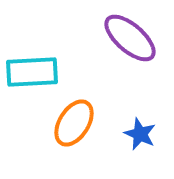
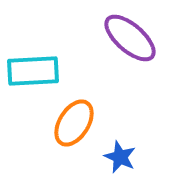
cyan rectangle: moved 1 px right, 1 px up
blue star: moved 20 px left, 23 px down
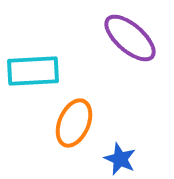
orange ellipse: rotated 9 degrees counterclockwise
blue star: moved 2 px down
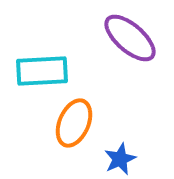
cyan rectangle: moved 9 px right
blue star: rotated 24 degrees clockwise
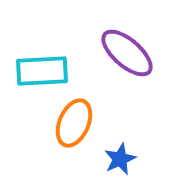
purple ellipse: moved 3 px left, 15 px down
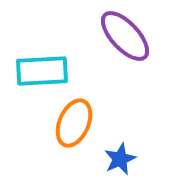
purple ellipse: moved 2 px left, 17 px up; rotated 6 degrees clockwise
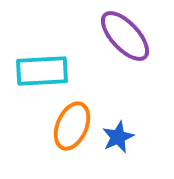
orange ellipse: moved 2 px left, 3 px down
blue star: moved 2 px left, 22 px up
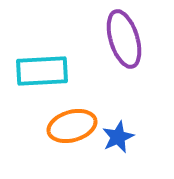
purple ellipse: moved 1 px left, 3 px down; rotated 26 degrees clockwise
orange ellipse: rotated 51 degrees clockwise
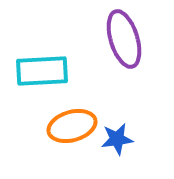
blue star: moved 1 px left, 2 px down; rotated 16 degrees clockwise
